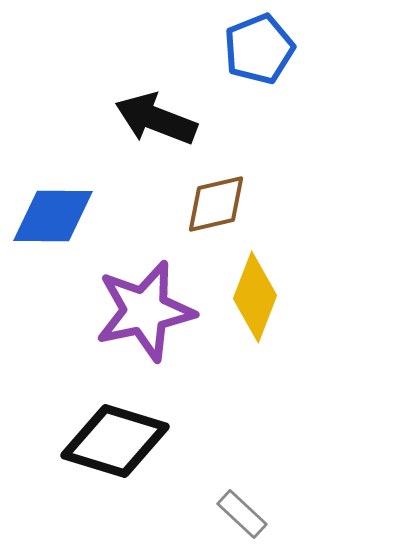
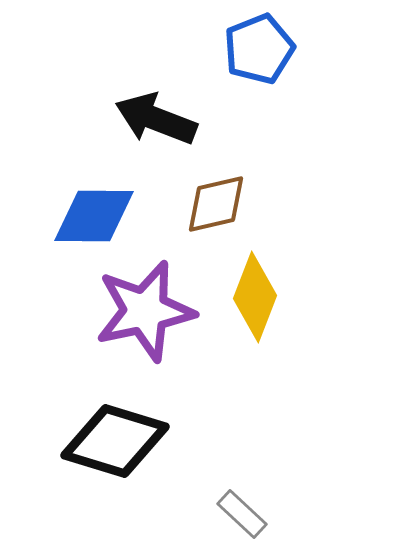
blue diamond: moved 41 px right
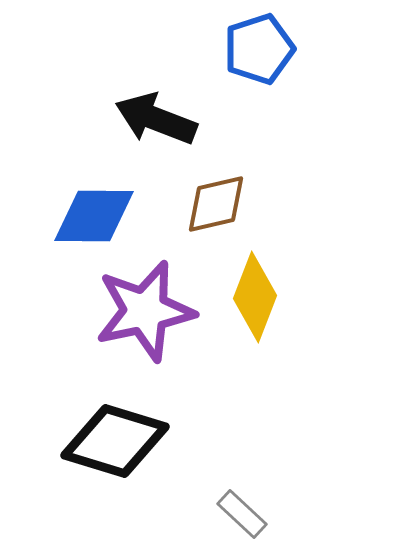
blue pentagon: rotated 4 degrees clockwise
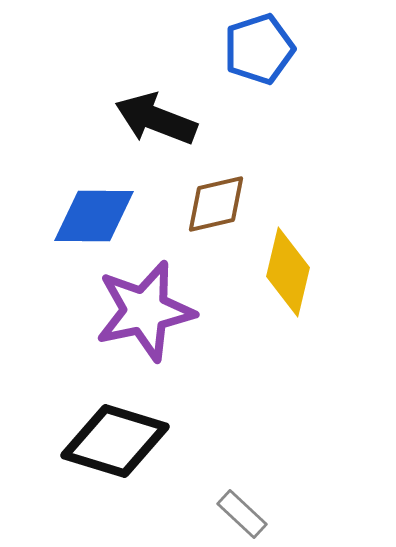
yellow diamond: moved 33 px right, 25 px up; rotated 8 degrees counterclockwise
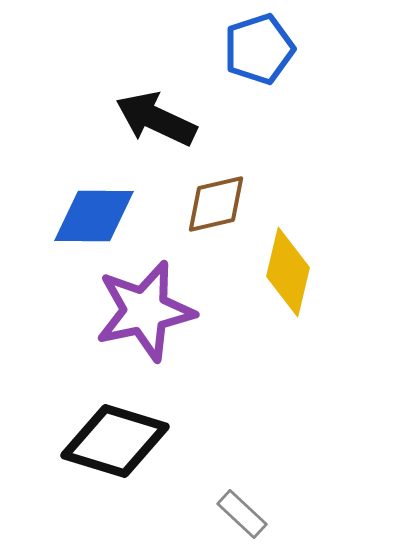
black arrow: rotated 4 degrees clockwise
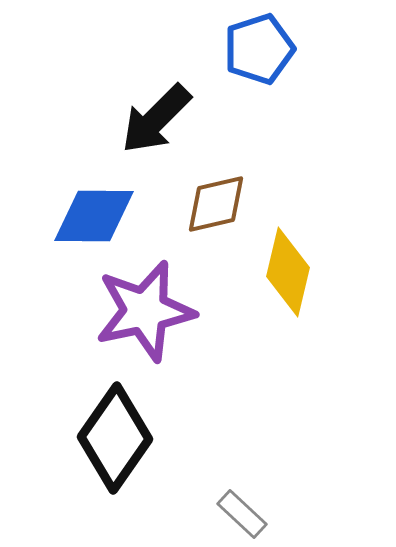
black arrow: rotated 70 degrees counterclockwise
black diamond: moved 3 px up; rotated 72 degrees counterclockwise
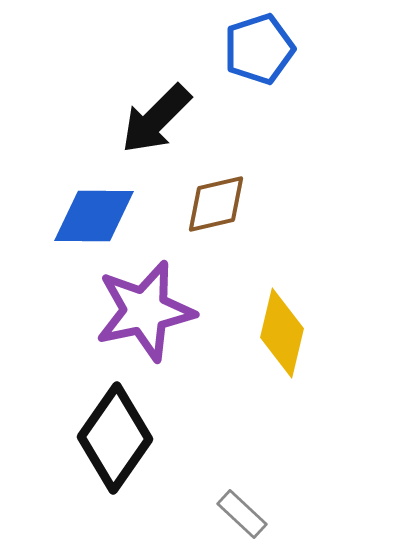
yellow diamond: moved 6 px left, 61 px down
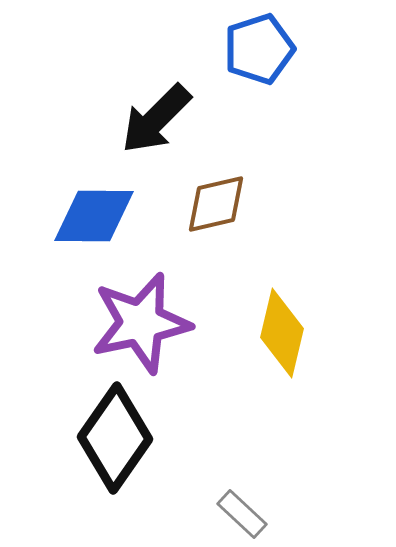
purple star: moved 4 px left, 12 px down
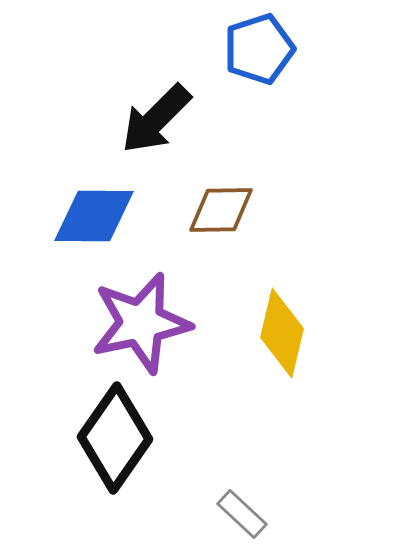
brown diamond: moved 5 px right, 6 px down; rotated 12 degrees clockwise
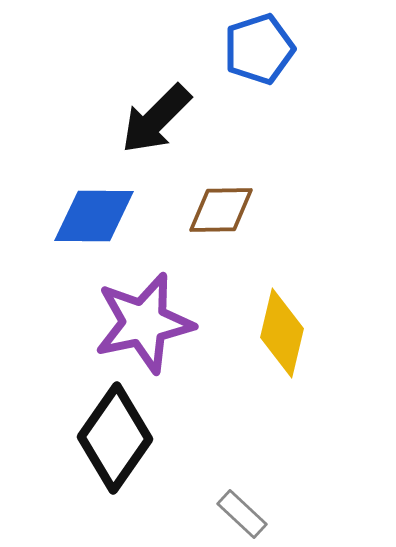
purple star: moved 3 px right
